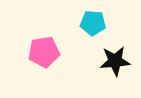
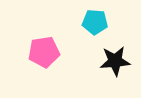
cyan pentagon: moved 2 px right, 1 px up
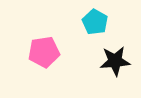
cyan pentagon: rotated 25 degrees clockwise
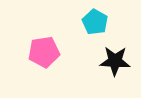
black star: rotated 8 degrees clockwise
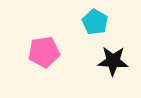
black star: moved 2 px left
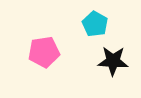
cyan pentagon: moved 2 px down
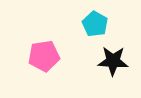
pink pentagon: moved 4 px down
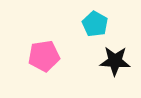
black star: moved 2 px right
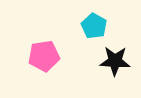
cyan pentagon: moved 1 px left, 2 px down
